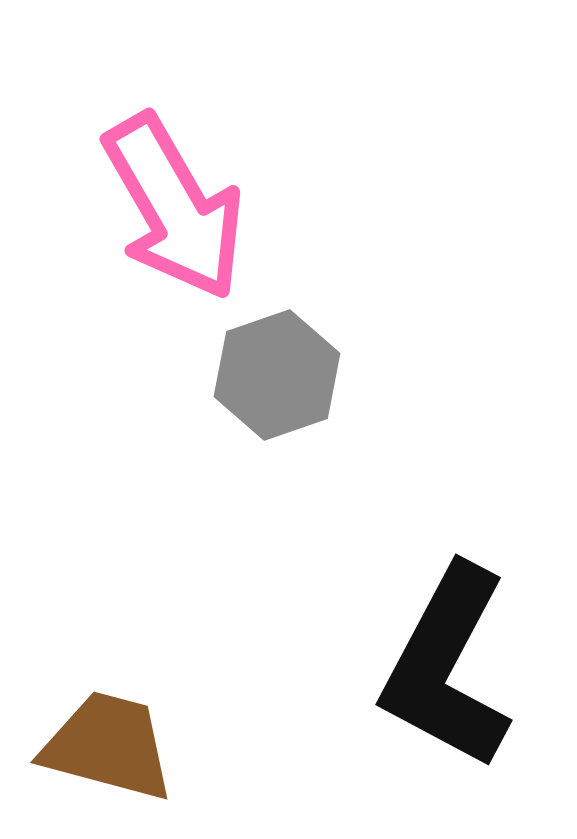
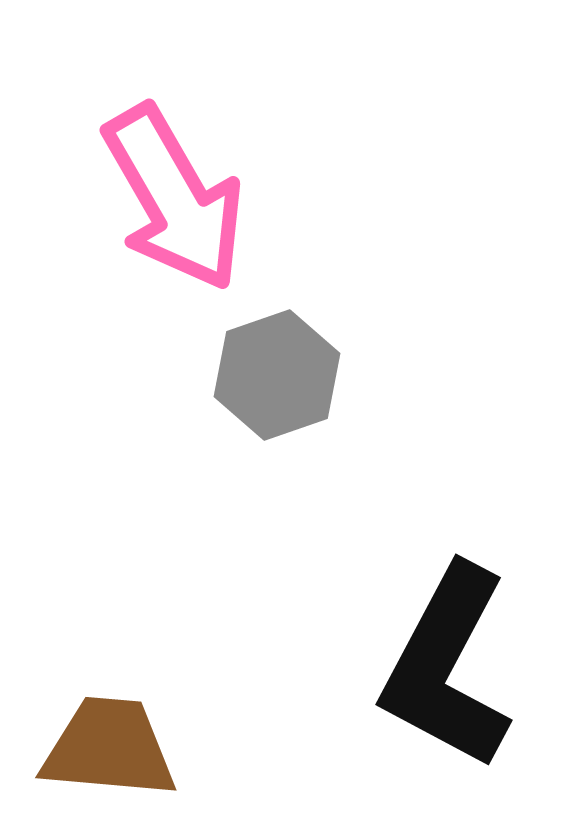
pink arrow: moved 9 px up
brown trapezoid: moved 1 px right, 2 px down; rotated 10 degrees counterclockwise
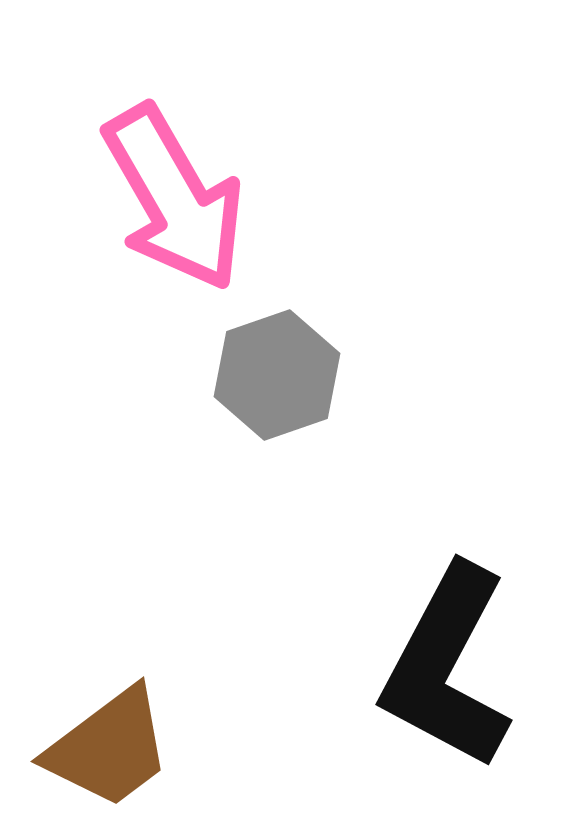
brown trapezoid: rotated 138 degrees clockwise
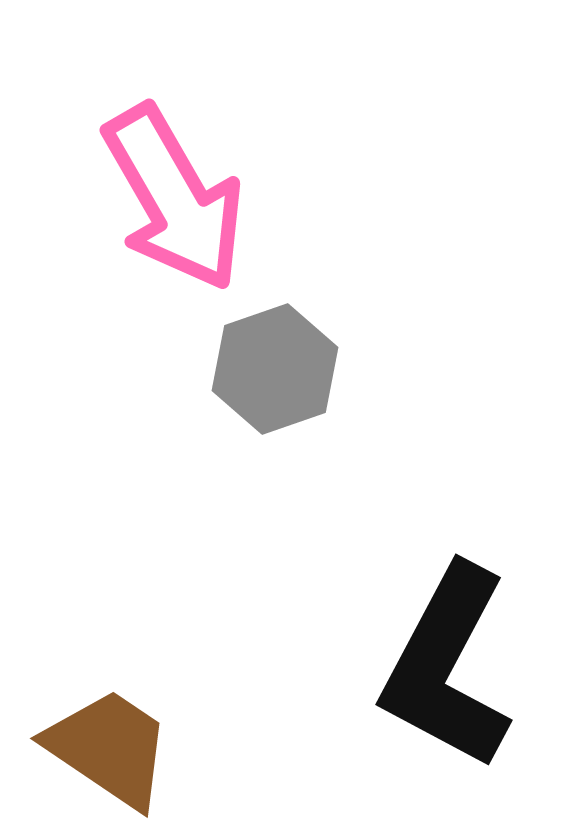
gray hexagon: moved 2 px left, 6 px up
brown trapezoid: rotated 109 degrees counterclockwise
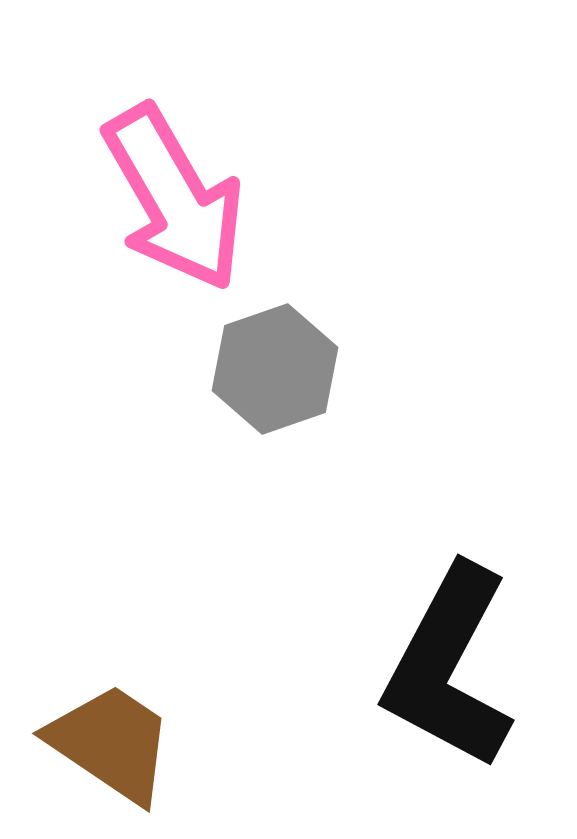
black L-shape: moved 2 px right
brown trapezoid: moved 2 px right, 5 px up
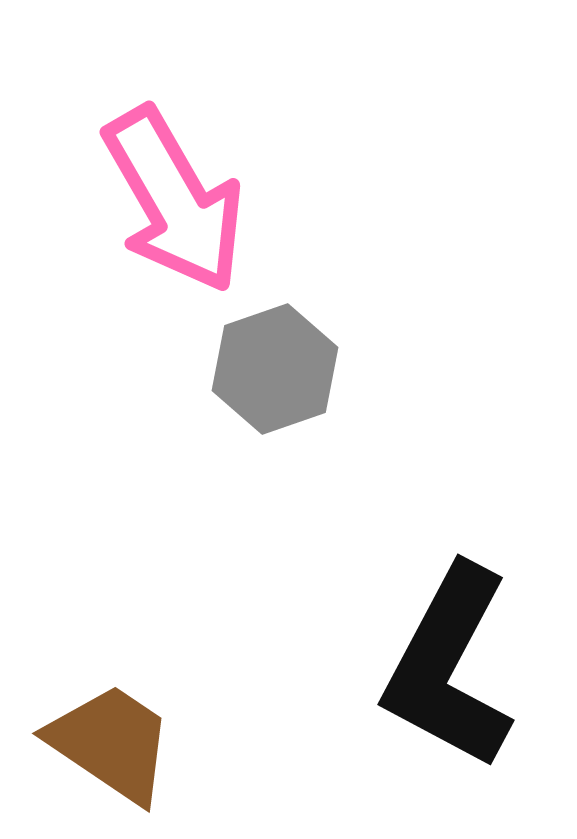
pink arrow: moved 2 px down
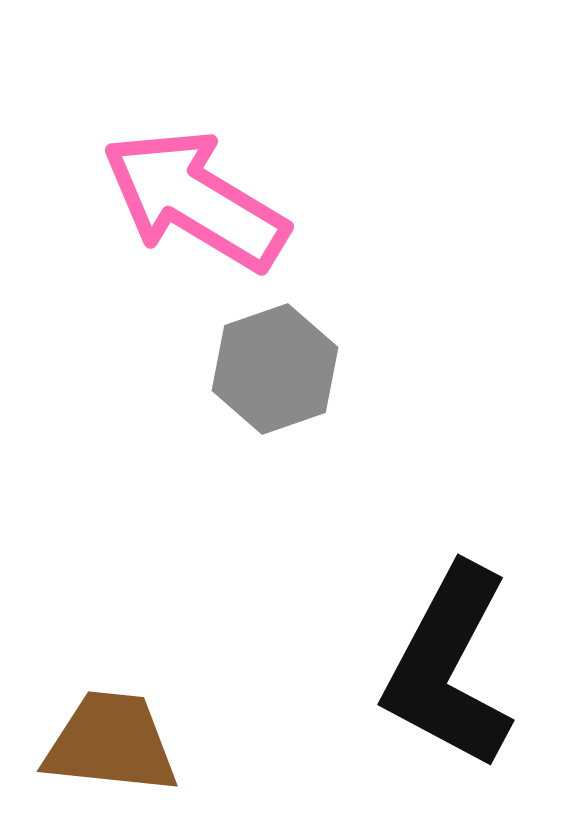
pink arrow: moved 21 px right; rotated 151 degrees clockwise
brown trapezoid: rotated 28 degrees counterclockwise
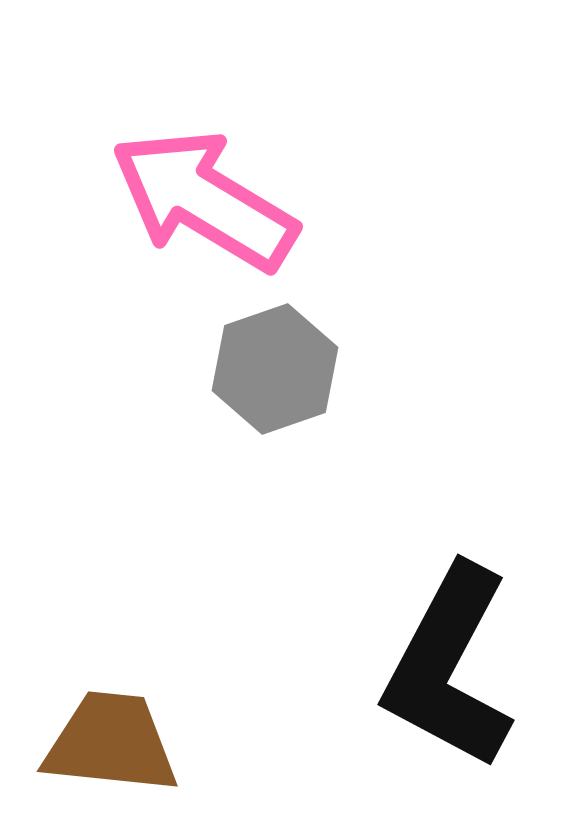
pink arrow: moved 9 px right
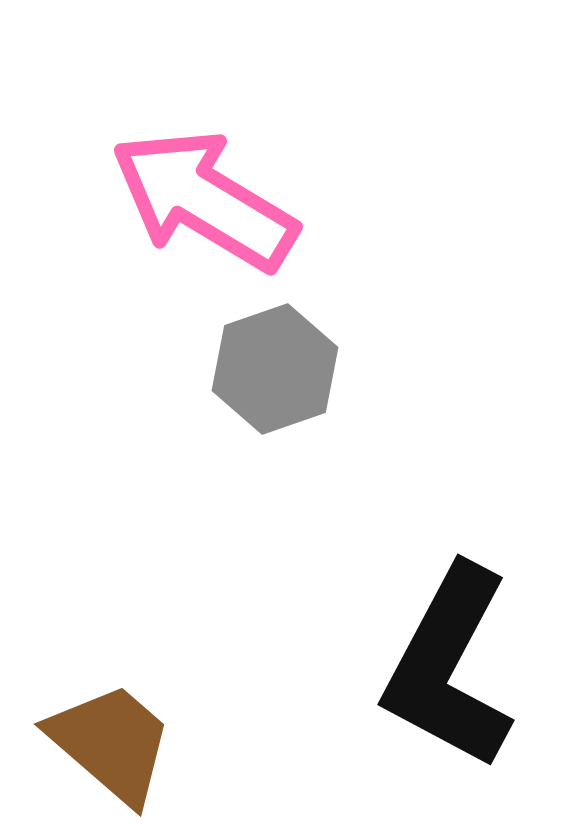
brown trapezoid: rotated 35 degrees clockwise
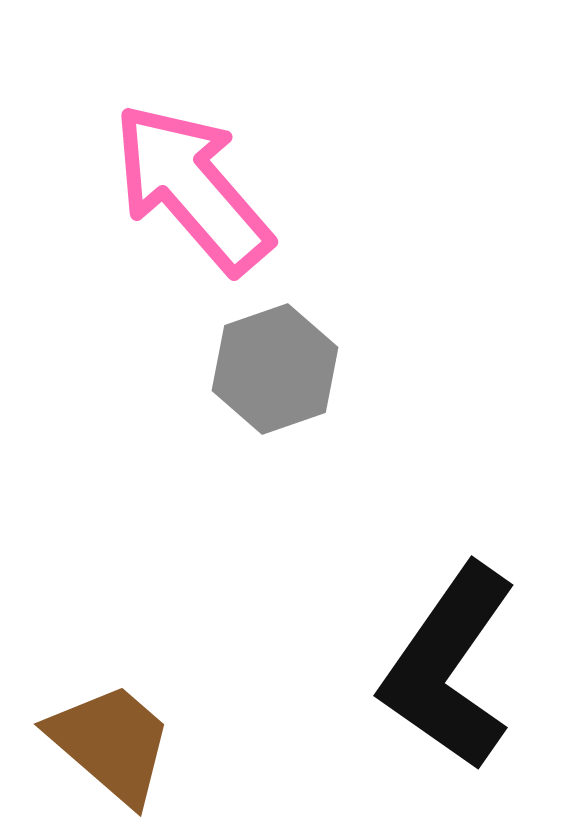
pink arrow: moved 12 px left, 12 px up; rotated 18 degrees clockwise
black L-shape: rotated 7 degrees clockwise
